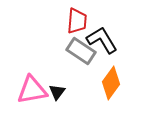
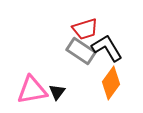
red trapezoid: moved 8 px right, 8 px down; rotated 68 degrees clockwise
black L-shape: moved 5 px right, 8 px down
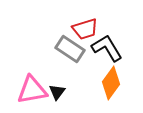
gray rectangle: moved 11 px left, 2 px up
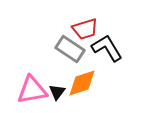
orange diamond: moved 29 px left; rotated 36 degrees clockwise
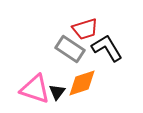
pink triangle: moved 3 px right, 1 px up; rotated 28 degrees clockwise
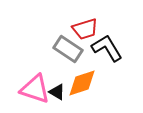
gray rectangle: moved 2 px left
black triangle: rotated 36 degrees counterclockwise
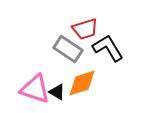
black L-shape: moved 1 px right
